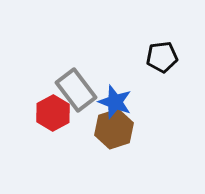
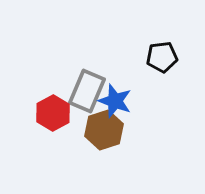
gray rectangle: moved 11 px right, 1 px down; rotated 60 degrees clockwise
blue star: moved 1 px up
brown hexagon: moved 10 px left, 1 px down
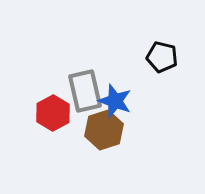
black pentagon: rotated 20 degrees clockwise
gray rectangle: moved 2 px left; rotated 36 degrees counterclockwise
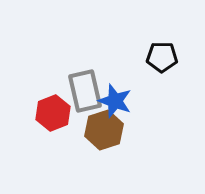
black pentagon: rotated 12 degrees counterclockwise
red hexagon: rotated 8 degrees clockwise
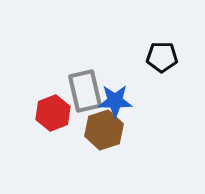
blue star: rotated 20 degrees counterclockwise
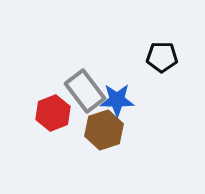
gray rectangle: rotated 24 degrees counterclockwise
blue star: moved 2 px right, 1 px up
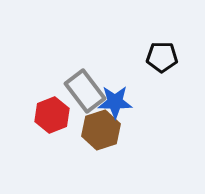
blue star: moved 2 px left, 2 px down
red hexagon: moved 1 px left, 2 px down
brown hexagon: moved 3 px left
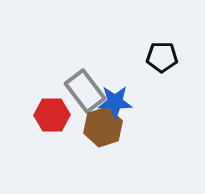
red hexagon: rotated 20 degrees clockwise
brown hexagon: moved 2 px right, 3 px up
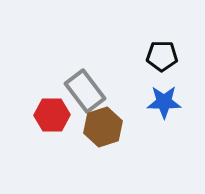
black pentagon: moved 1 px up
blue star: moved 49 px right
